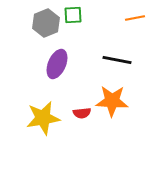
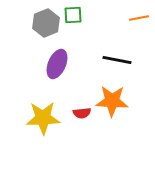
orange line: moved 4 px right
yellow star: rotated 8 degrees clockwise
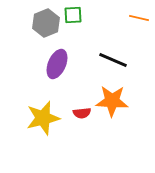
orange line: rotated 24 degrees clockwise
black line: moved 4 px left; rotated 12 degrees clockwise
yellow star: rotated 12 degrees counterclockwise
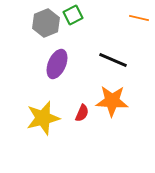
green square: rotated 24 degrees counterclockwise
red semicircle: rotated 60 degrees counterclockwise
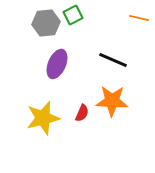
gray hexagon: rotated 16 degrees clockwise
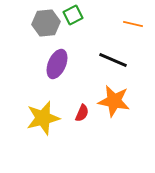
orange line: moved 6 px left, 6 px down
orange star: moved 2 px right; rotated 8 degrees clockwise
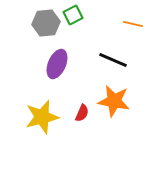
yellow star: moved 1 px left, 1 px up
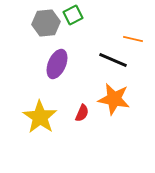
orange line: moved 15 px down
orange star: moved 2 px up
yellow star: moved 2 px left; rotated 24 degrees counterclockwise
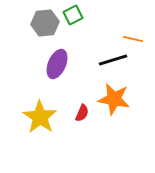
gray hexagon: moved 1 px left
black line: rotated 40 degrees counterclockwise
